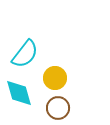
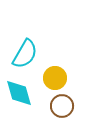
cyan semicircle: rotated 8 degrees counterclockwise
brown circle: moved 4 px right, 2 px up
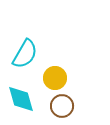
cyan diamond: moved 2 px right, 6 px down
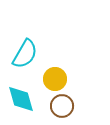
yellow circle: moved 1 px down
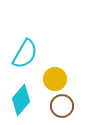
cyan diamond: moved 1 px down; rotated 56 degrees clockwise
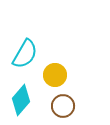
yellow circle: moved 4 px up
brown circle: moved 1 px right
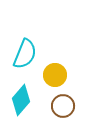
cyan semicircle: rotated 8 degrees counterclockwise
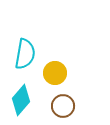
cyan semicircle: rotated 12 degrees counterclockwise
yellow circle: moved 2 px up
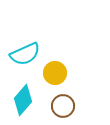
cyan semicircle: rotated 56 degrees clockwise
cyan diamond: moved 2 px right
